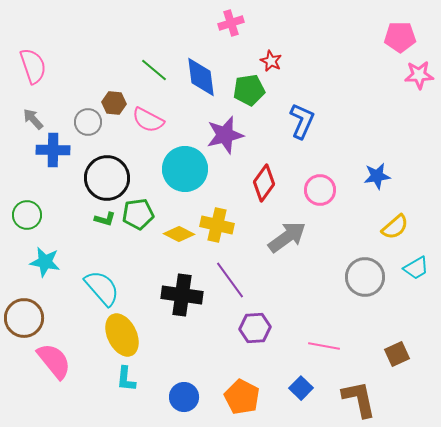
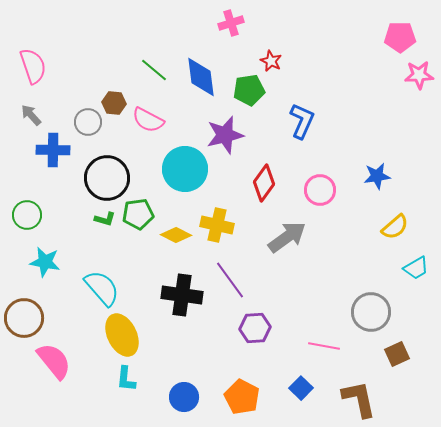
gray arrow at (33, 119): moved 2 px left, 4 px up
yellow diamond at (179, 234): moved 3 px left, 1 px down
gray circle at (365, 277): moved 6 px right, 35 px down
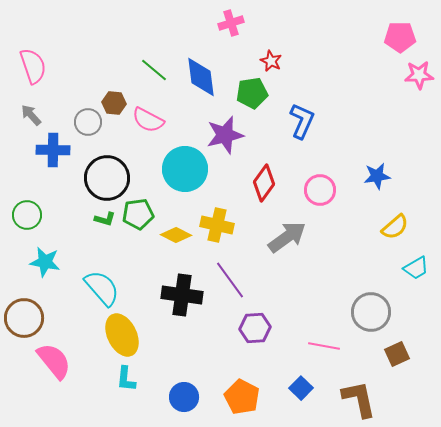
green pentagon at (249, 90): moved 3 px right, 3 px down
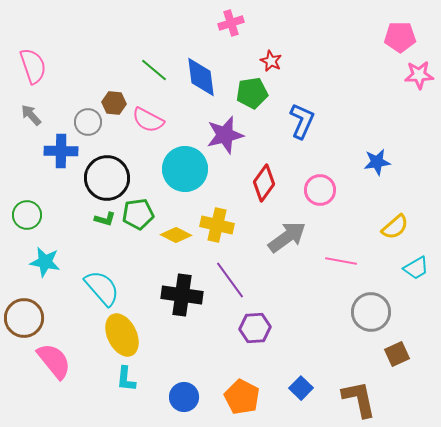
blue cross at (53, 150): moved 8 px right, 1 px down
blue star at (377, 176): moved 14 px up
pink line at (324, 346): moved 17 px right, 85 px up
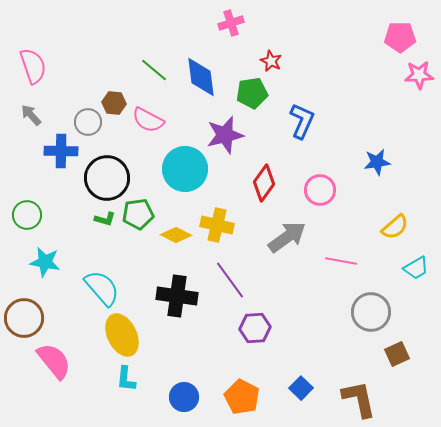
black cross at (182, 295): moved 5 px left, 1 px down
